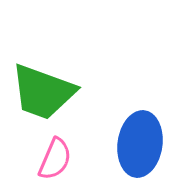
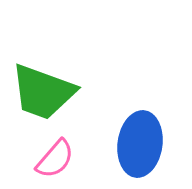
pink semicircle: rotated 18 degrees clockwise
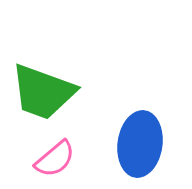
pink semicircle: rotated 9 degrees clockwise
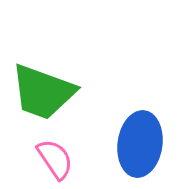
pink semicircle: rotated 84 degrees counterclockwise
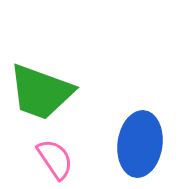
green trapezoid: moved 2 px left
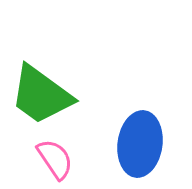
green trapezoid: moved 3 px down; rotated 16 degrees clockwise
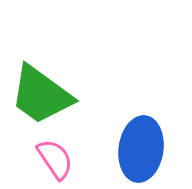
blue ellipse: moved 1 px right, 5 px down
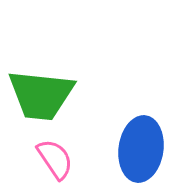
green trapezoid: rotated 30 degrees counterclockwise
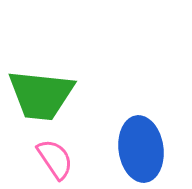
blue ellipse: rotated 16 degrees counterclockwise
